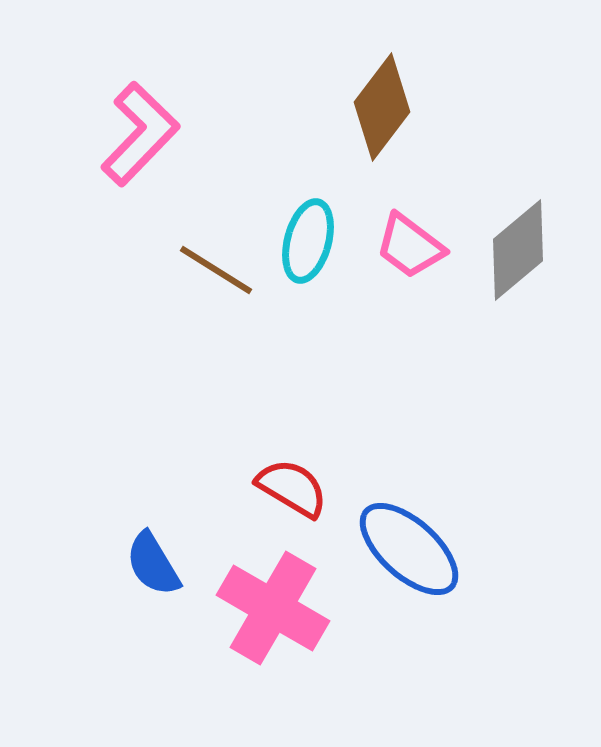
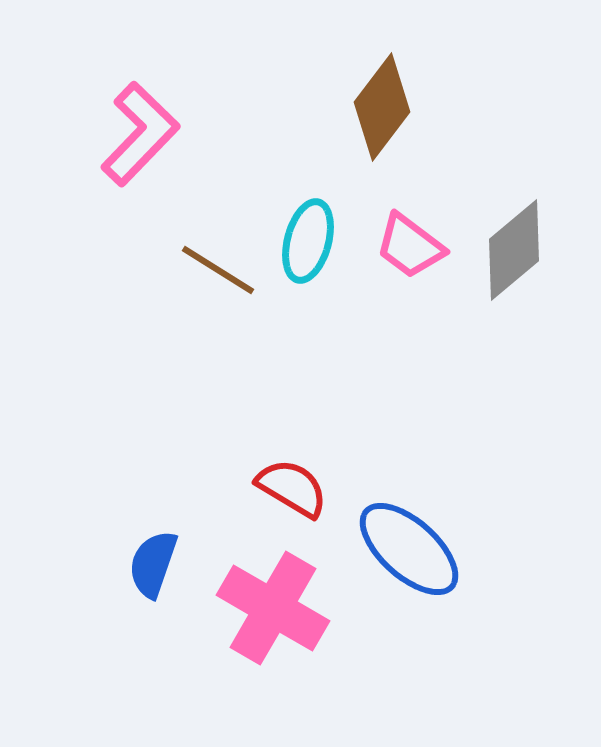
gray diamond: moved 4 px left
brown line: moved 2 px right
blue semicircle: rotated 50 degrees clockwise
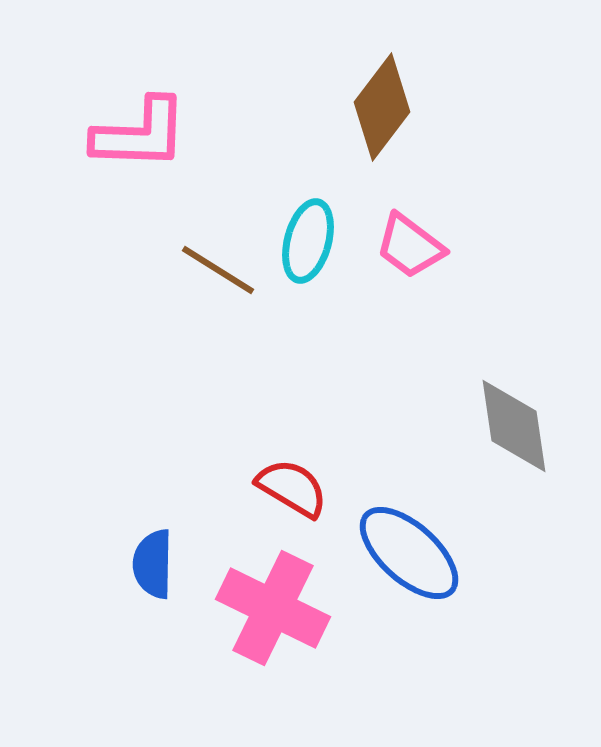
pink L-shape: rotated 48 degrees clockwise
gray diamond: moved 176 px down; rotated 58 degrees counterclockwise
blue ellipse: moved 4 px down
blue semicircle: rotated 18 degrees counterclockwise
pink cross: rotated 4 degrees counterclockwise
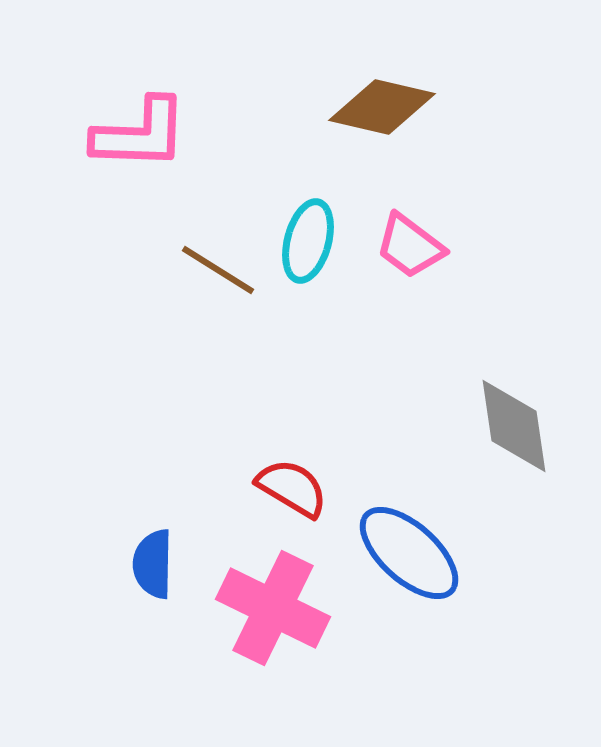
brown diamond: rotated 66 degrees clockwise
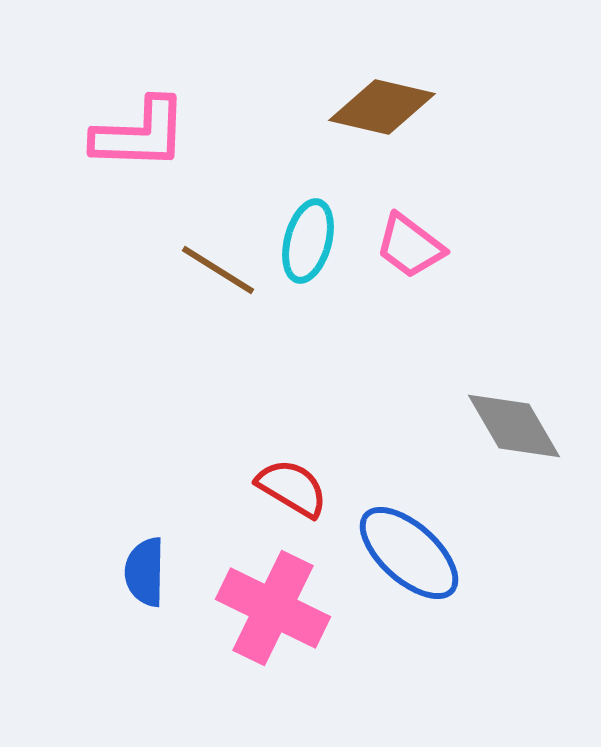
gray diamond: rotated 22 degrees counterclockwise
blue semicircle: moved 8 px left, 8 px down
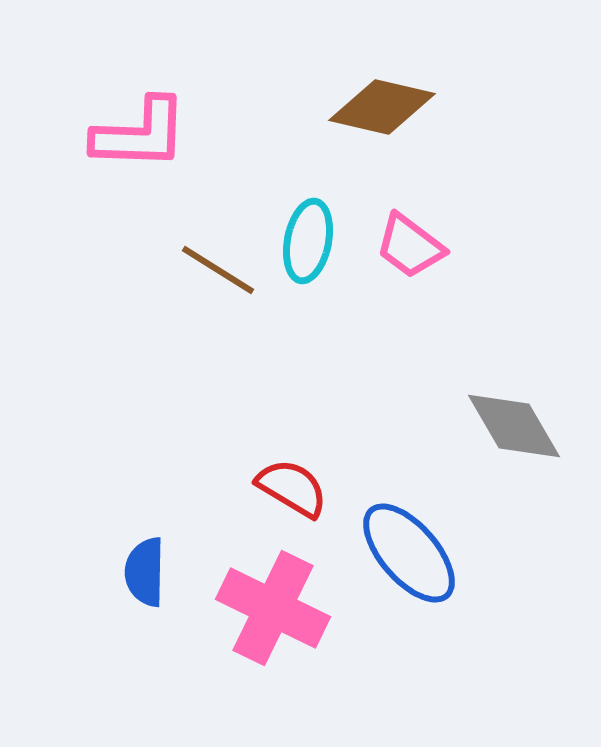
cyan ellipse: rotated 4 degrees counterclockwise
blue ellipse: rotated 7 degrees clockwise
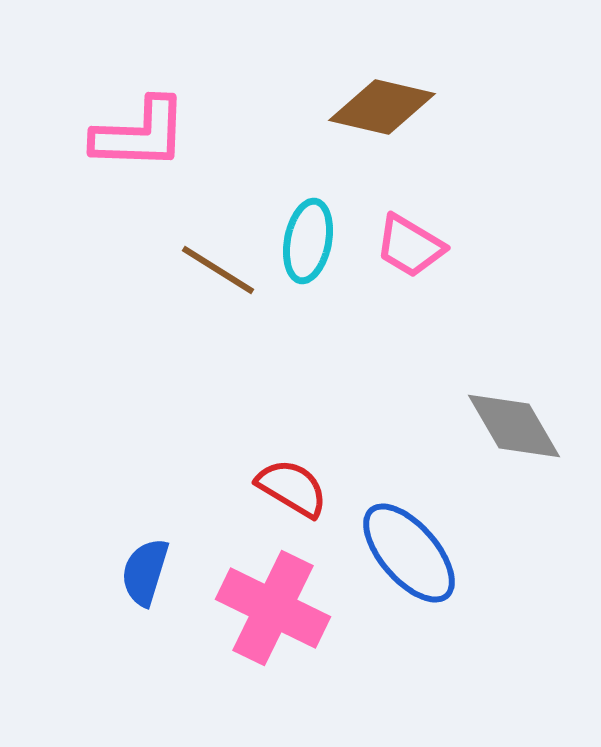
pink trapezoid: rotated 6 degrees counterclockwise
blue semicircle: rotated 16 degrees clockwise
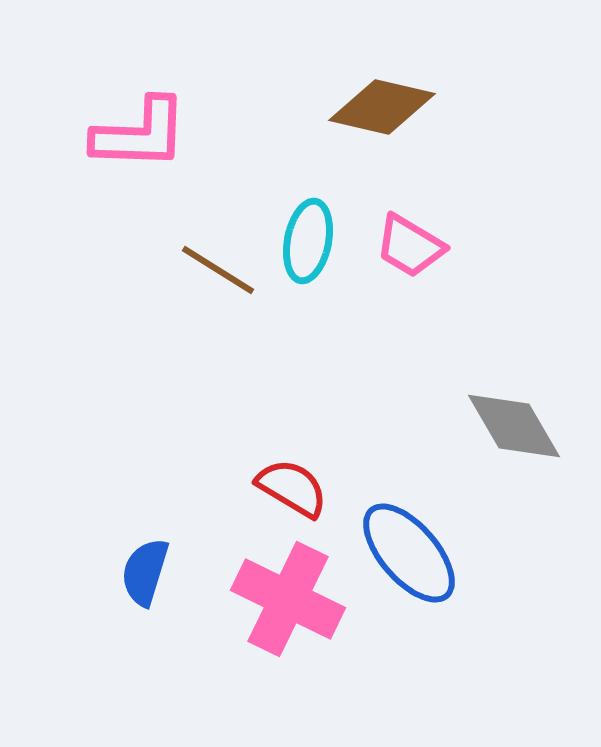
pink cross: moved 15 px right, 9 px up
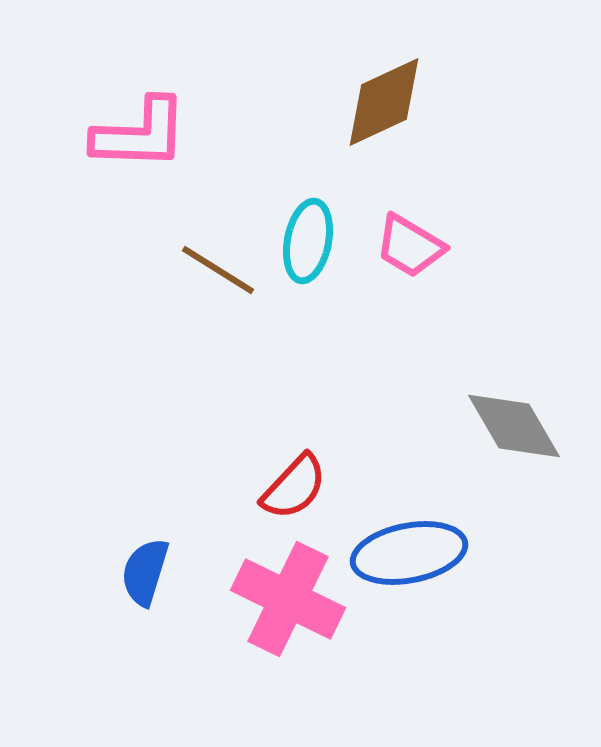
brown diamond: moved 2 px right, 5 px up; rotated 38 degrees counterclockwise
red semicircle: moved 2 px right, 1 px up; rotated 102 degrees clockwise
blue ellipse: rotated 60 degrees counterclockwise
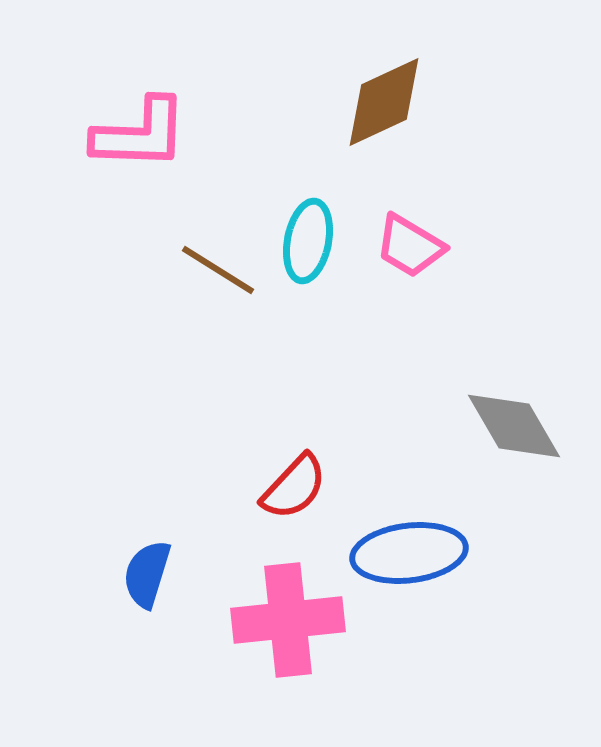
blue ellipse: rotated 4 degrees clockwise
blue semicircle: moved 2 px right, 2 px down
pink cross: moved 21 px down; rotated 32 degrees counterclockwise
